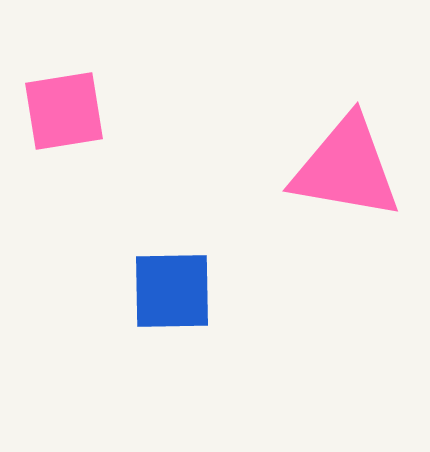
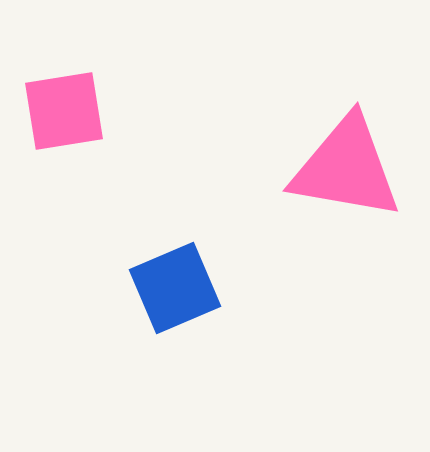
blue square: moved 3 px right, 3 px up; rotated 22 degrees counterclockwise
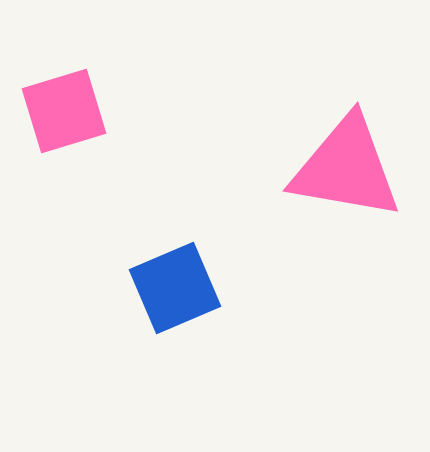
pink square: rotated 8 degrees counterclockwise
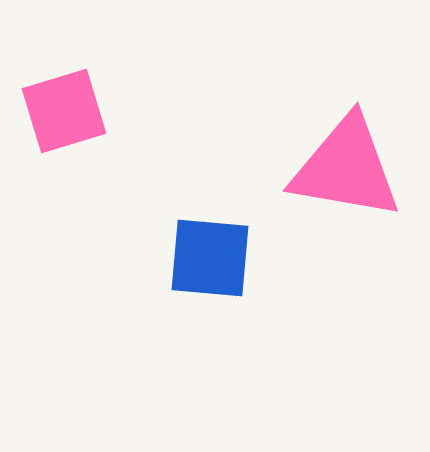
blue square: moved 35 px right, 30 px up; rotated 28 degrees clockwise
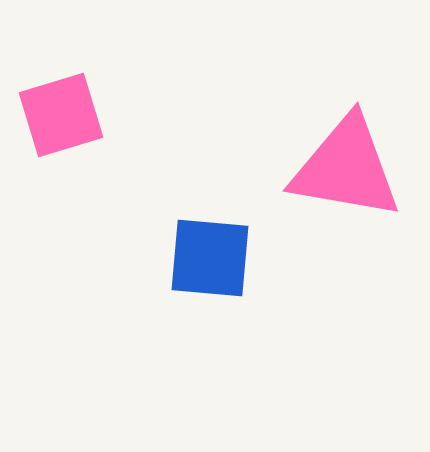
pink square: moved 3 px left, 4 px down
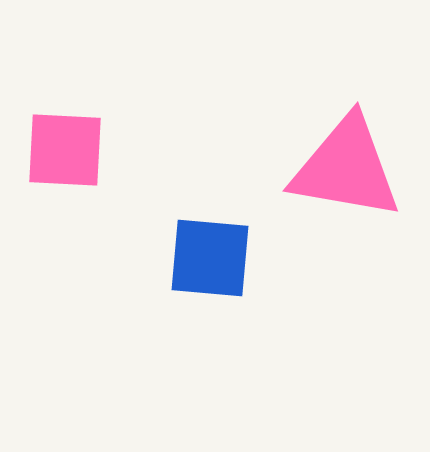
pink square: moved 4 px right, 35 px down; rotated 20 degrees clockwise
